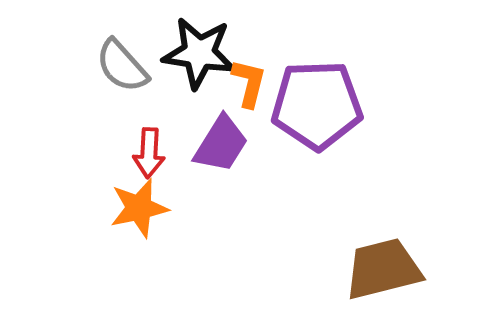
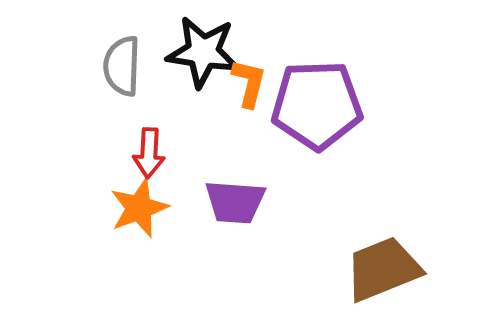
black star: moved 4 px right, 1 px up
gray semicircle: rotated 44 degrees clockwise
purple trapezoid: moved 14 px right, 58 px down; rotated 62 degrees clockwise
orange star: rotated 8 degrees counterclockwise
brown trapezoid: rotated 8 degrees counterclockwise
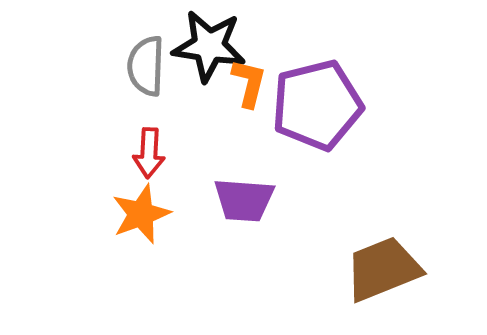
black star: moved 6 px right, 6 px up
gray semicircle: moved 24 px right
purple pentagon: rotated 12 degrees counterclockwise
purple trapezoid: moved 9 px right, 2 px up
orange star: moved 2 px right, 6 px down
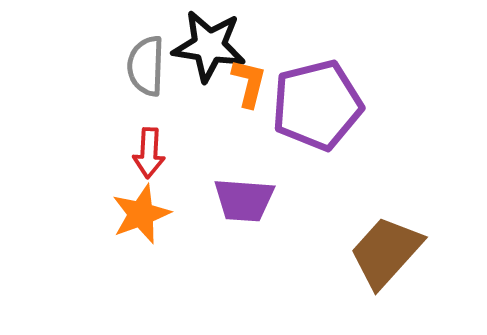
brown trapezoid: moved 3 px right, 17 px up; rotated 26 degrees counterclockwise
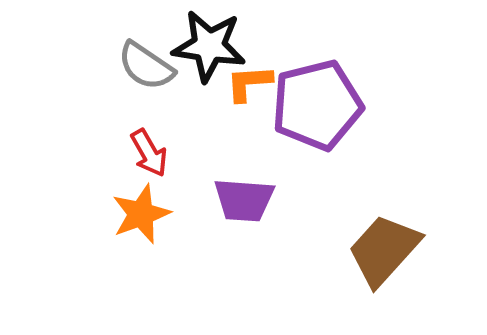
gray semicircle: rotated 58 degrees counterclockwise
orange L-shape: rotated 108 degrees counterclockwise
red arrow: rotated 33 degrees counterclockwise
brown trapezoid: moved 2 px left, 2 px up
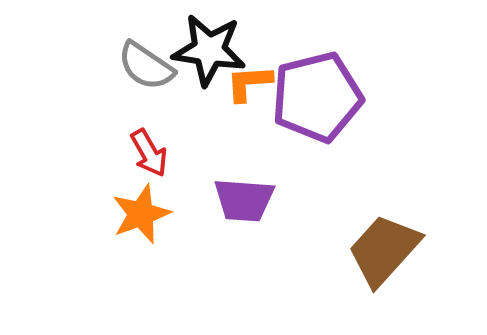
black star: moved 4 px down
purple pentagon: moved 8 px up
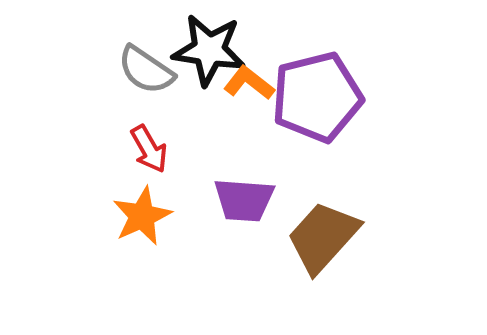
gray semicircle: moved 4 px down
orange L-shape: rotated 42 degrees clockwise
red arrow: moved 4 px up
orange star: moved 1 px right, 2 px down; rotated 4 degrees counterclockwise
brown trapezoid: moved 61 px left, 13 px up
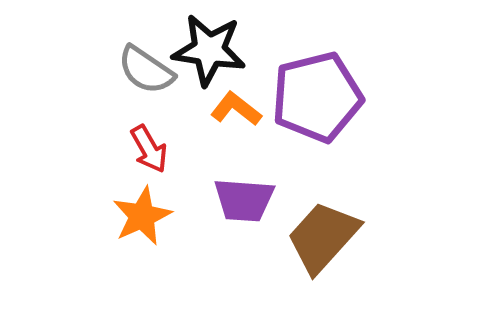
orange L-shape: moved 13 px left, 26 px down
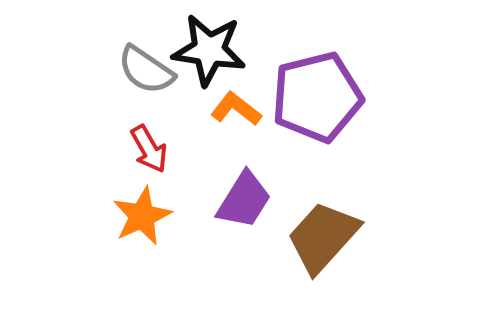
purple trapezoid: rotated 62 degrees counterclockwise
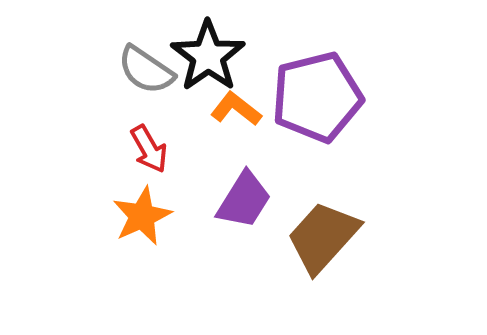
black star: moved 1 px left, 6 px down; rotated 28 degrees clockwise
